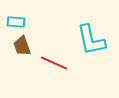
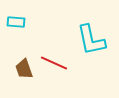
brown trapezoid: moved 2 px right, 23 px down
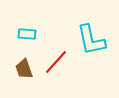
cyan rectangle: moved 11 px right, 12 px down
red line: moved 2 px right, 1 px up; rotated 72 degrees counterclockwise
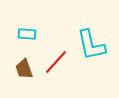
cyan L-shape: moved 5 px down
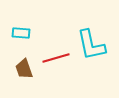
cyan rectangle: moved 6 px left, 1 px up
red line: moved 4 px up; rotated 32 degrees clockwise
